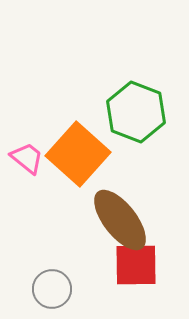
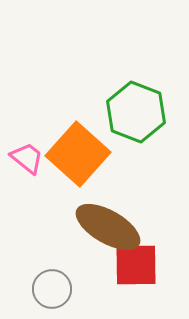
brown ellipse: moved 12 px left, 7 px down; rotated 22 degrees counterclockwise
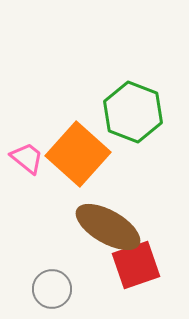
green hexagon: moved 3 px left
red square: rotated 18 degrees counterclockwise
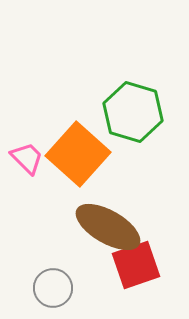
green hexagon: rotated 4 degrees counterclockwise
pink trapezoid: rotated 6 degrees clockwise
gray circle: moved 1 px right, 1 px up
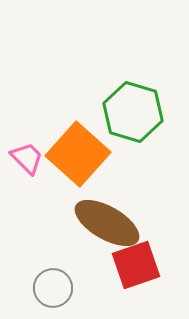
brown ellipse: moved 1 px left, 4 px up
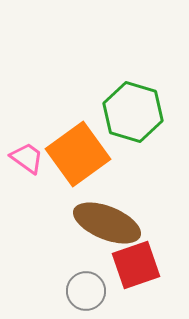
orange square: rotated 12 degrees clockwise
pink trapezoid: rotated 9 degrees counterclockwise
brown ellipse: rotated 8 degrees counterclockwise
gray circle: moved 33 px right, 3 px down
